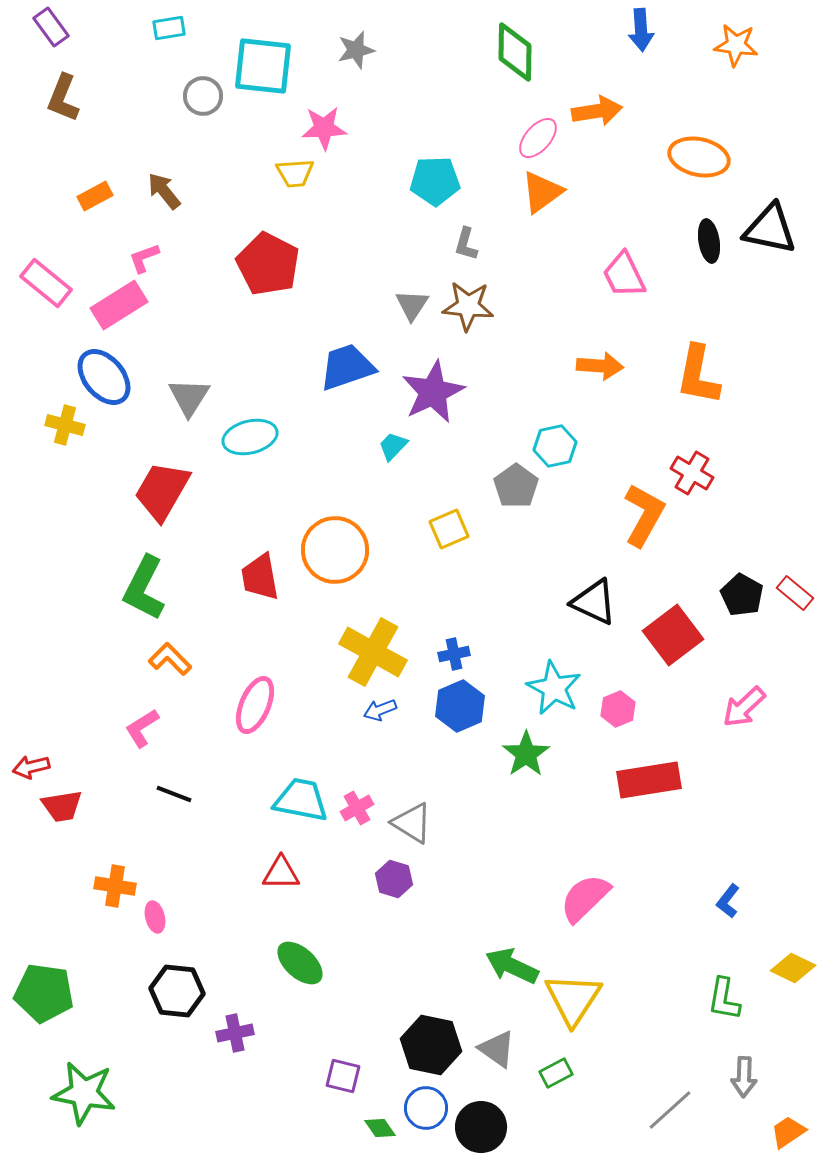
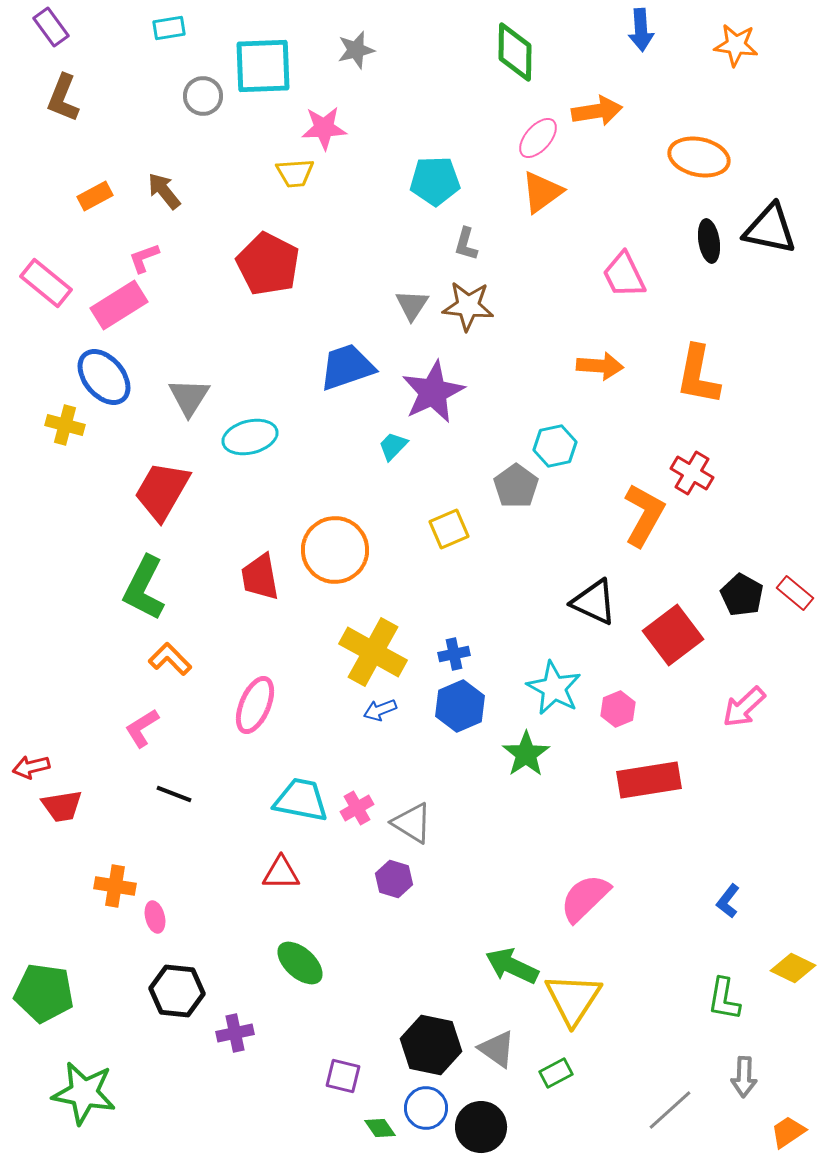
cyan square at (263, 66): rotated 8 degrees counterclockwise
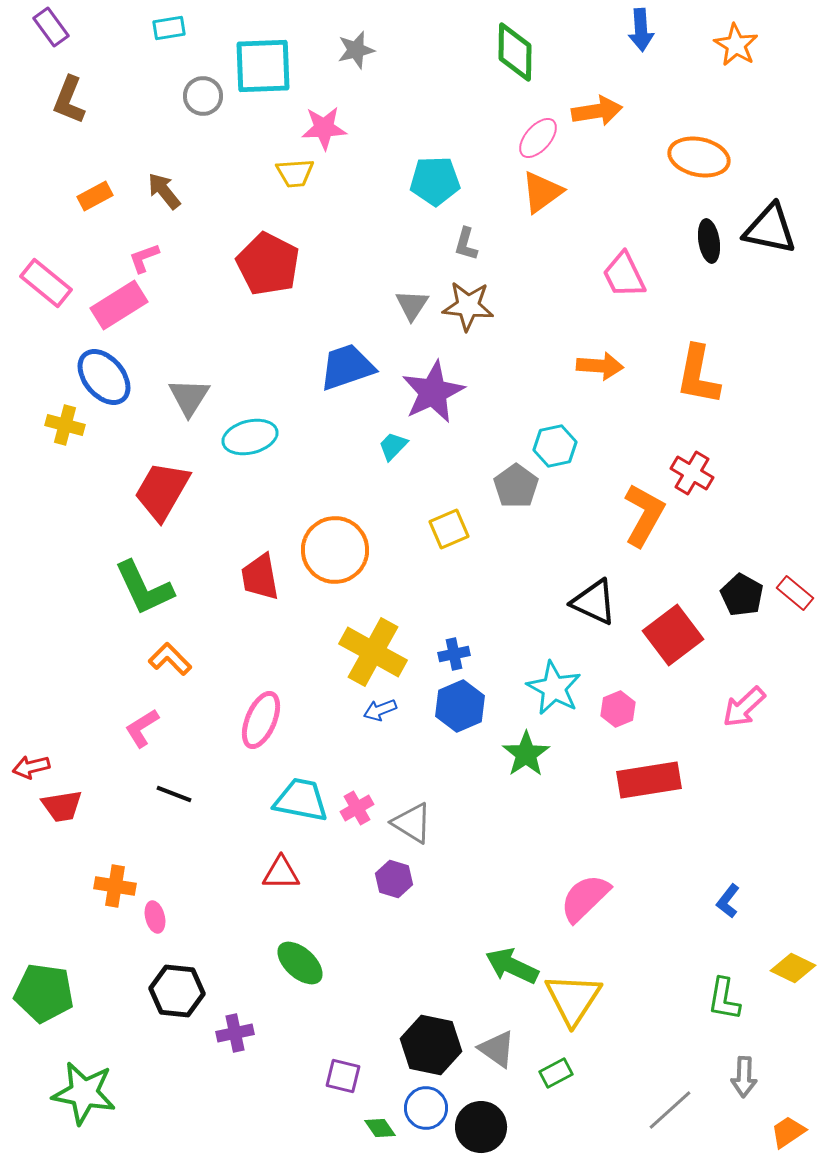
orange star at (736, 45): rotated 24 degrees clockwise
brown L-shape at (63, 98): moved 6 px right, 2 px down
green L-shape at (144, 588): rotated 52 degrees counterclockwise
pink ellipse at (255, 705): moved 6 px right, 15 px down
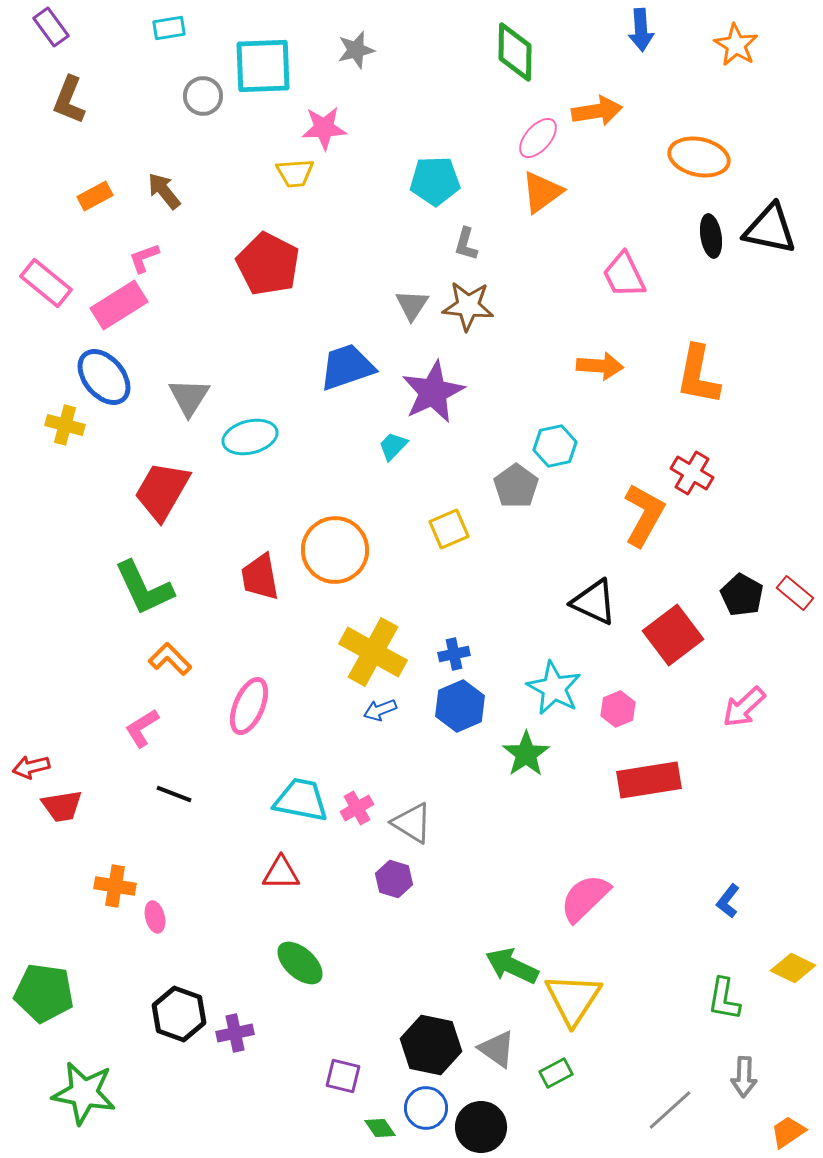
black ellipse at (709, 241): moved 2 px right, 5 px up
pink ellipse at (261, 720): moved 12 px left, 14 px up
black hexagon at (177, 991): moved 2 px right, 23 px down; rotated 14 degrees clockwise
